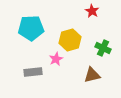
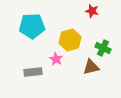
red star: rotated 16 degrees counterclockwise
cyan pentagon: moved 1 px right, 2 px up
pink star: rotated 16 degrees counterclockwise
brown triangle: moved 1 px left, 8 px up
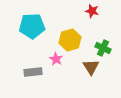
brown triangle: rotated 48 degrees counterclockwise
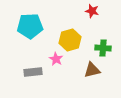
cyan pentagon: moved 2 px left
green cross: rotated 21 degrees counterclockwise
brown triangle: moved 1 px right, 3 px down; rotated 48 degrees clockwise
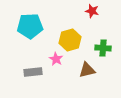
brown triangle: moved 5 px left
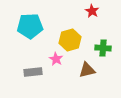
red star: rotated 16 degrees clockwise
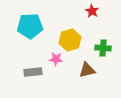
pink star: rotated 24 degrees counterclockwise
